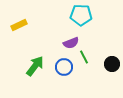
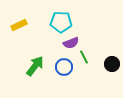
cyan pentagon: moved 20 px left, 7 px down
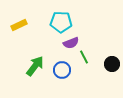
blue circle: moved 2 px left, 3 px down
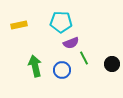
yellow rectangle: rotated 14 degrees clockwise
green line: moved 1 px down
green arrow: rotated 50 degrees counterclockwise
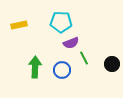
green arrow: moved 1 px down; rotated 15 degrees clockwise
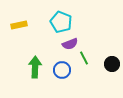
cyan pentagon: rotated 20 degrees clockwise
purple semicircle: moved 1 px left, 1 px down
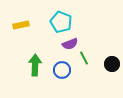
yellow rectangle: moved 2 px right
green arrow: moved 2 px up
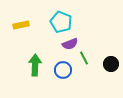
black circle: moved 1 px left
blue circle: moved 1 px right
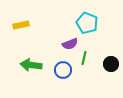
cyan pentagon: moved 26 px right, 1 px down
green line: rotated 40 degrees clockwise
green arrow: moved 4 px left; rotated 85 degrees counterclockwise
